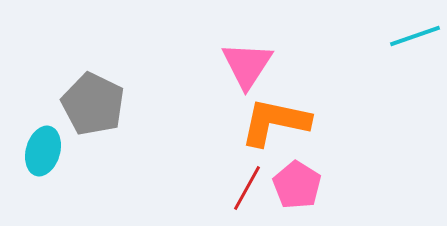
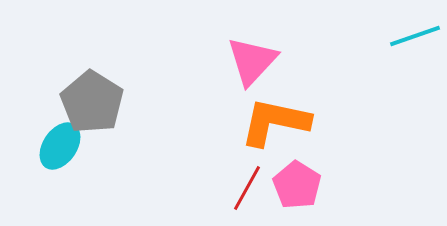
pink triangle: moved 5 px right, 4 px up; rotated 10 degrees clockwise
gray pentagon: moved 1 px left, 2 px up; rotated 6 degrees clockwise
cyan ellipse: moved 17 px right, 5 px up; rotated 18 degrees clockwise
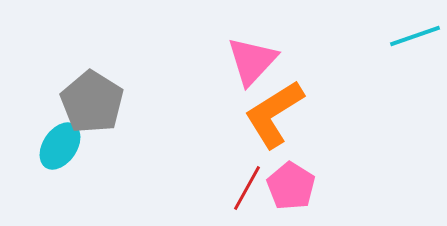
orange L-shape: moved 1 px left, 8 px up; rotated 44 degrees counterclockwise
pink pentagon: moved 6 px left, 1 px down
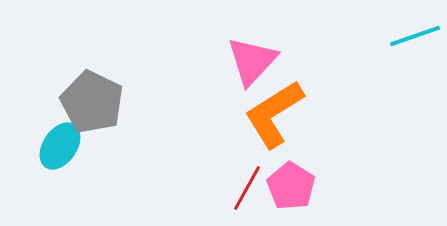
gray pentagon: rotated 6 degrees counterclockwise
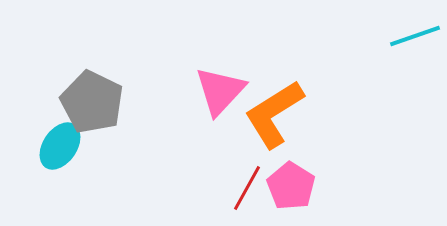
pink triangle: moved 32 px left, 30 px down
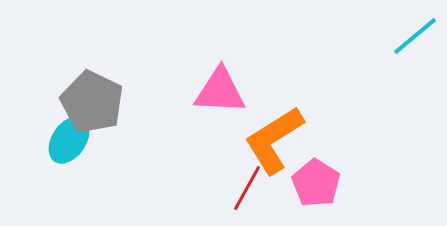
cyan line: rotated 21 degrees counterclockwise
pink triangle: rotated 50 degrees clockwise
orange L-shape: moved 26 px down
cyan ellipse: moved 9 px right, 6 px up
pink pentagon: moved 25 px right, 3 px up
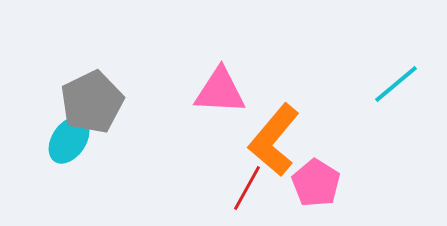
cyan line: moved 19 px left, 48 px down
gray pentagon: rotated 20 degrees clockwise
orange L-shape: rotated 18 degrees counterclockwise
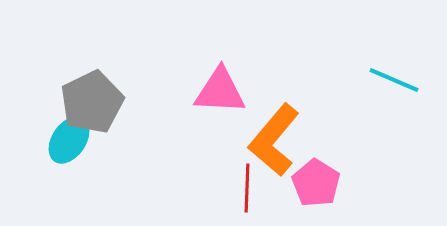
cyan line: moved 2 px left, 4 px up; rotated 63 degrees clockwise
red line: rotated 27 degrees counterclockwise
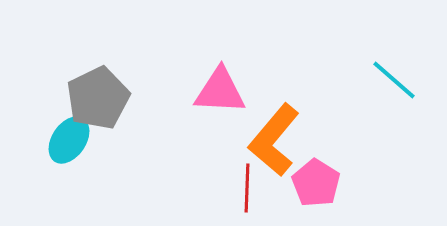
cyan line: rotated 18 degrees clockwise
gray pentagon: moved 6 px right, 4 px up
